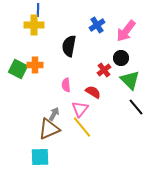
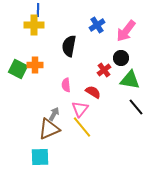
green triangle: rotated 35 degrees counterclockwise
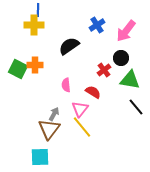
black semicircle: rotated 45 degrees clockwise
brown triangle: rotated 30 degrees counterclockwise
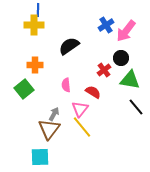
blue cross: moved 9 px right
green square: moved 6 px right, 20 px down; rotated 24 degrees clockwise
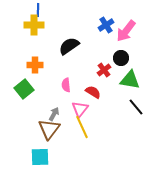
yellow line: rotated 15 degrees clockwise
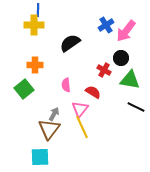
black semicircle: moved 1 px right, 3 px up
red cross: rotated 24 degrees counterclockwise
black line: rotated 24 degrees counterclockwise
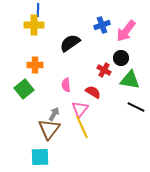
blue cross: moved 4 px left; rotated 14 degrees clockwise
